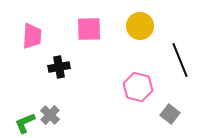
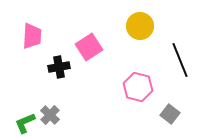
pink square: moved 18 px down; rotated 32 degrees counterclockwise
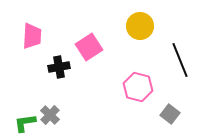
green L-shape: rotated 15 degrees clockwise
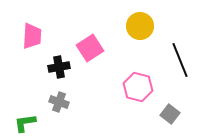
pink square: moved 1 px right, 1 px down
gray cross: moved 9 px right, 13 px up; rotated 24 degrees counterclockwise
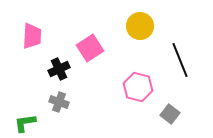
black cross: moved 2 px down; rotated 15 degrees counterclockwise
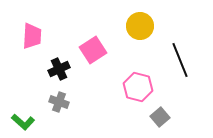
pink square: moved 3 px right, 2 px down
gray square: moved 10 px left, 3 px down; rotated 12 degrees clockwise
green L-shape: moved 2 px left, 1 px up; rotated 130 degrees counterclockwise
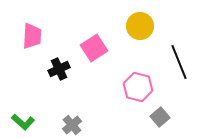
pink square: moved 1 px right, 2 px up
black line: moved 1 px left, 2 px down
gray cross: moved 13 px right, 23 px down; rotated 30 degrees clockwise
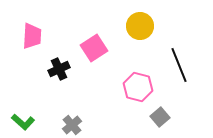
black line: moved 3 px down
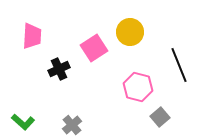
yellow circle: moved 10 px left, 6 px down
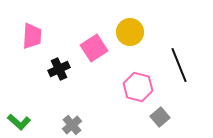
green L-shape: moved 4 px left
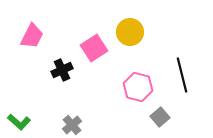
pink trapezoid: rotated 24 degrees clockwise
black line: moved 3 px right, 10 px down; rotated 8 degrees clockwise
black cross: moved 3 px right, 1 px down
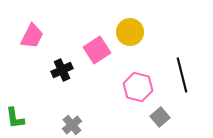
pink square: moved 3 px right, 2 px down
green L-shape: moved 4 px left, 4 px up; rotated 40 degrees clockwise
